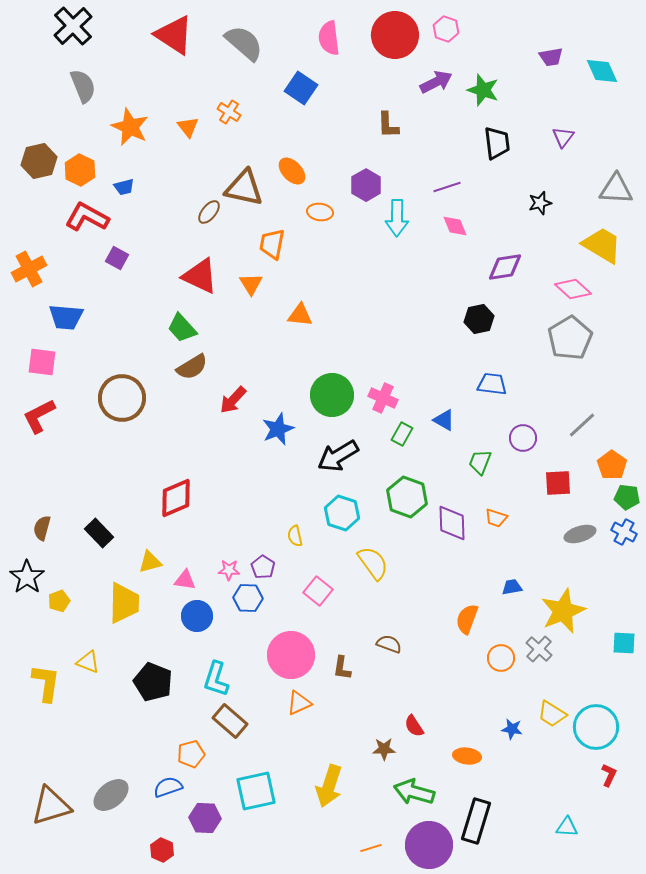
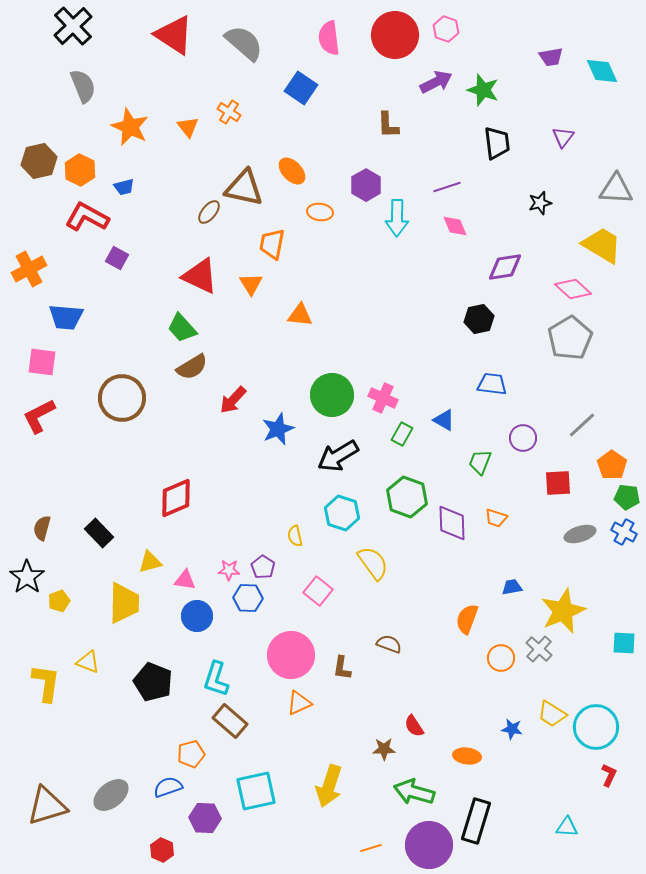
brown triangle at (51, 806): moved 4 px left
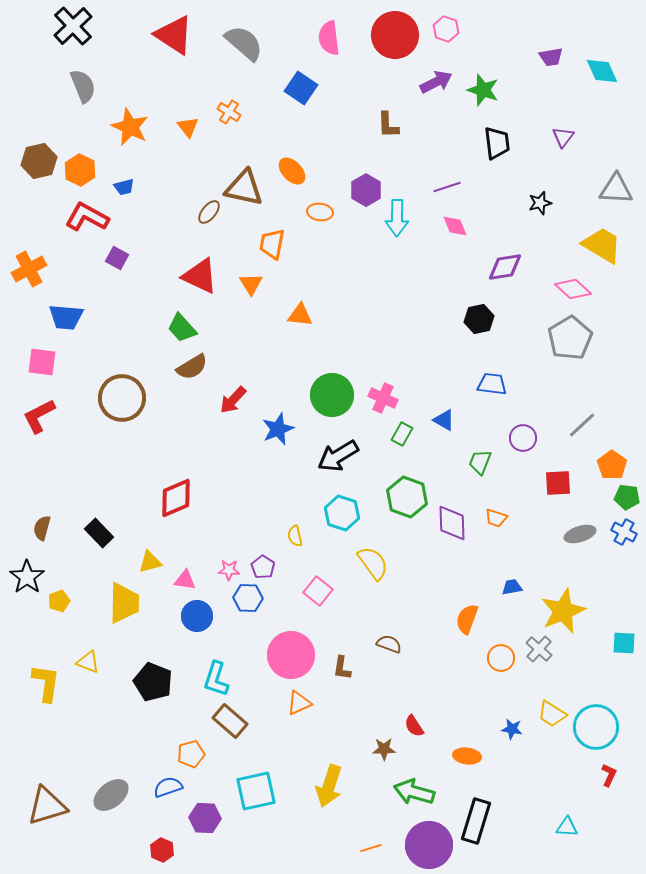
purple hexagon at (366, 185): moved 5 px down
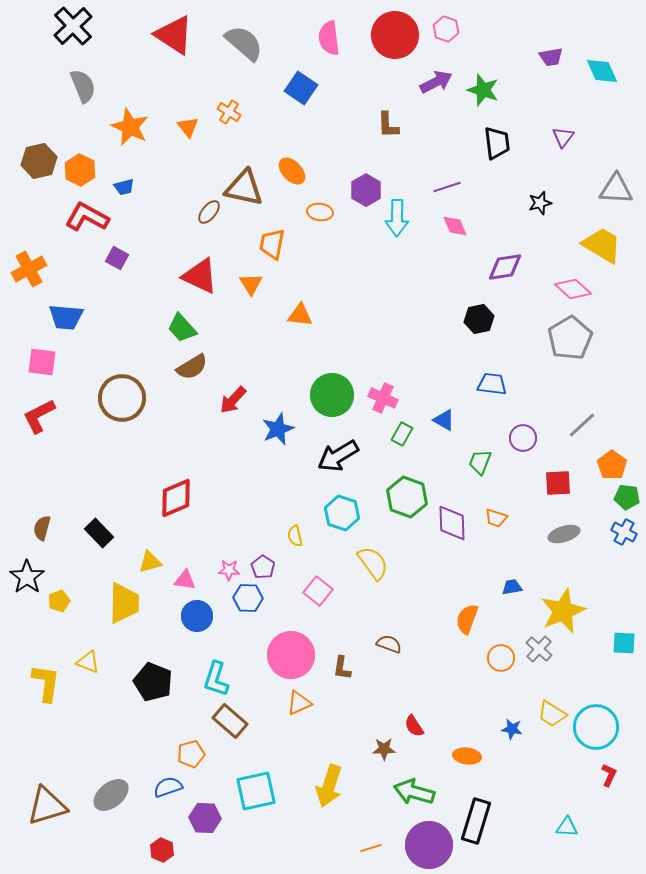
gray ellipse at (580, 534): moved 16 px left
